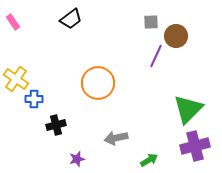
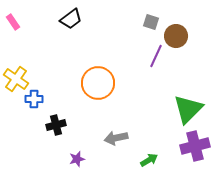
gray square: rotated 21 degrees clockwise
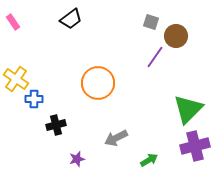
purple line: moved 1 px left, 1 px down; rotated 10 degrees clockwise
gray arrow: rotated 15 degrees counterclockwise
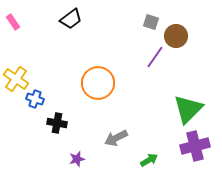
blue cross: moved 1 px right; rotated 18 degrees clockwise
black cross: moved 1 px right, 2 px up; rotated 24 degrees clockwise
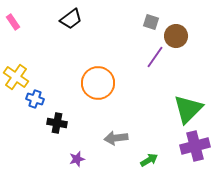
yellow cross: moved 2 px up
gray arrow: rotated 20 degrees clockwise
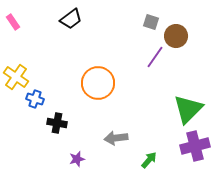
green arrow: rotated 18 degrees counterclockwise
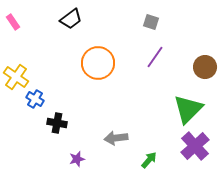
brown circle: moved 29 px right, 31 px down
orange circle: moved 20 px up
blue cross: rotated 12 degrees clockwise
purple cross: rotated 28 degrees counterclockwise
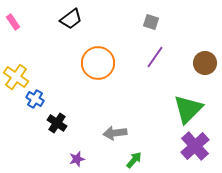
brown circle: moved 4 px up
black cross: rotated 24 degrees clockwise
gray arrow: moved 1 px left, 5 px up
green arrow: moved 15 px left
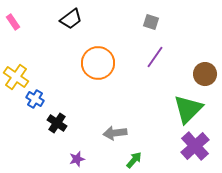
brown circle: moved 11 px down
